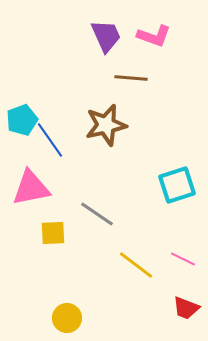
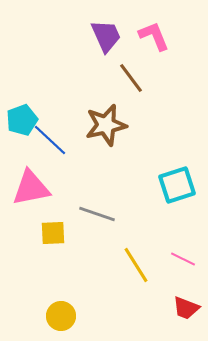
pink L-shape: rotated 132 degrees counterclockwise
brown line: rotated 48 degrees clockwise
blue line: rotated 12 degrees counterclockwise
gray line: rotated 15 degrees counterclockwise
yellow line: rotated 21 degrees clockwise
yellow circle: moved 6 px left, 2 px up
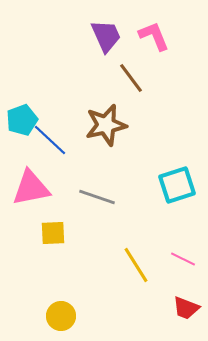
gray line: moved 17 px up
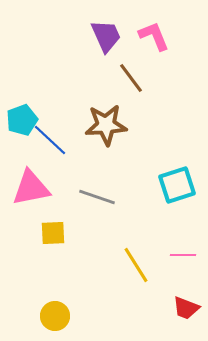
brown star: rotated 9 degrees clockwise
pink line: moved 4 px up; rotated 25 degrees counterclockwise
yellow circle: moved 6 px left
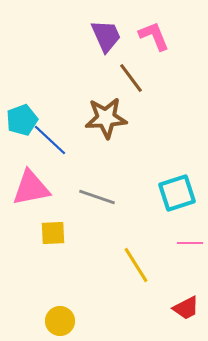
brown star: moved 7 px up
cyan square: moved 8 px down
pink line: moved 7 px right, 12 px up
red trapezoid: rotated 48 degrees counterclockwise
yellow circle: moved 5 px right, 5 px down
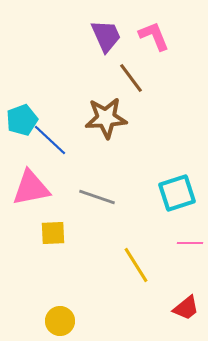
red trapezoid: rotated 12 degrees counterclockwise
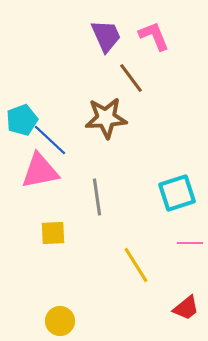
pink triangle: moved 9 px right, 17 px up
gray line: rotated 63 degrees clockwise
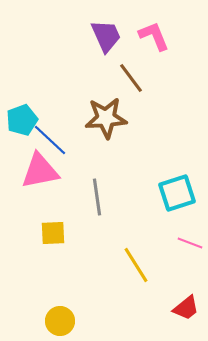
pink line: rotated 20 degrees clockwise
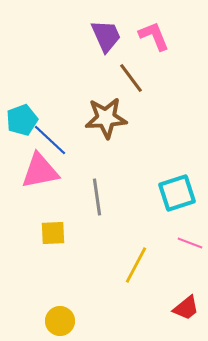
yellow line: rotated 60 degrees clockwise
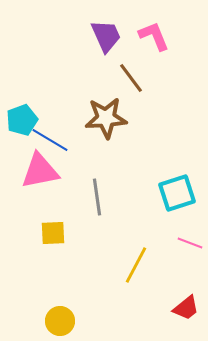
blue line: rotated 12 degrees counterclockwise
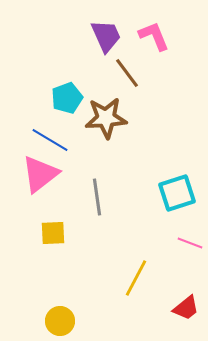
brown line: moved 4 px left, 5 px up
cyan pentagon: moved 45 px right, 22 px up
pink triangle: moved 3 px down; rotated 27 degrees counterclockwise
yellow line: moved 13 px down
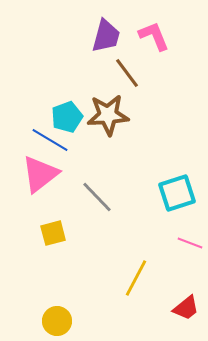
purple trapezoid: rotated 39 degrees clockwise
cyan pentagon: moved 19 px down
brown star: moved 2 px right, 3 px up
gray line: rotated 36 degrees counterclockwise
yellow square: rotated 12 degrees counterclockwise
yellow circle: moved 3 px left
